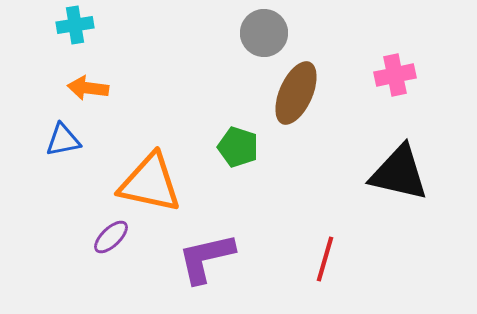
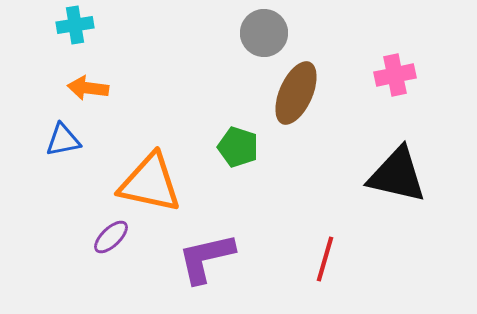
black triangle: moved 2 px left, 2 px down
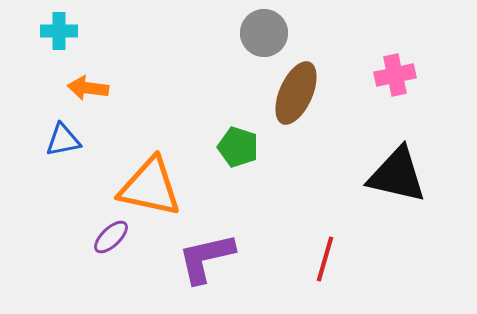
cyan cross: moved 16 px left, 6 px down; rotated 9 degrees clockwise
orange triangle: moved 4 px down
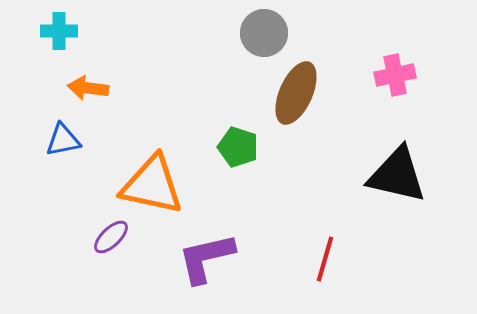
orange triangle: moved 2 px right, 2 px up
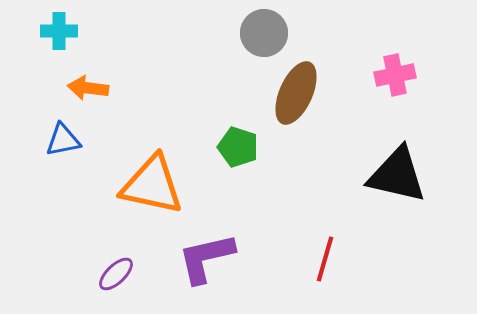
purple ellipse: moved 5 px right, 37 px down
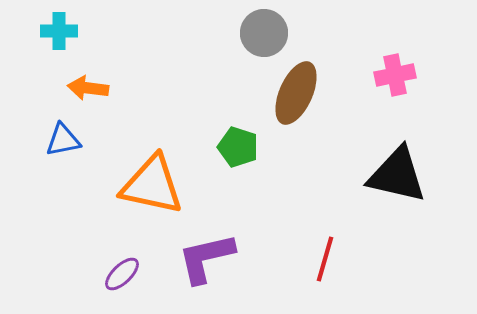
purple ellipse: moved 6 px right
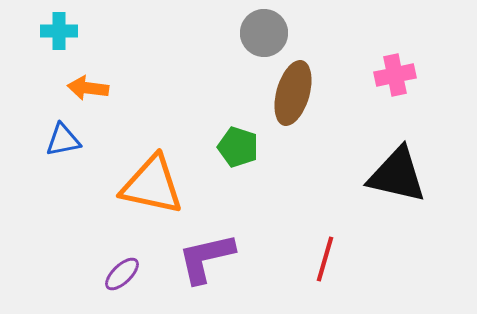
brown ellipse: moved 3 px left; rotated 8 degrees counterclockwise
